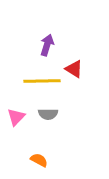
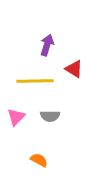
yellow line: moved 7 px left
gray semicircle: moved 2 px right, 2 px down
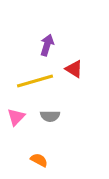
yellow line: rotated 15 degrees counterclockwise
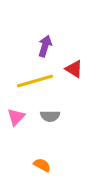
purple arrow: moved 2 px left, 1 px down
orange semicircle: moved 3 px right, 5 px down
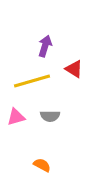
yellow line: moved 3 px left
pink triangle: rotated 30 degrees clockwise
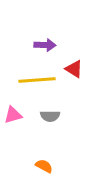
purple arrow: moved 1 px up; rotated 75 degrees clockwise
yellow line: moved 5 px right, 1 px up; rotated 12 degrees clockwise
pink triangle: moved 3 px left, 2 px up
orange semicircle: moved 2 px right, 1 px down
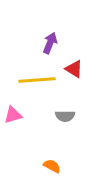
purple arrow: moved 5 px right, 2 px up; rotated 70 degrees counterclockwise
gray semicircle: moved 15 px right
orange semicircle: moved 8 px right
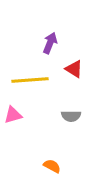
yellow line: moved 7 px left
gray semicircle: moved 6 px right
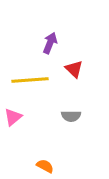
red triangle: rotated 12 degrees clockwise
pink triangle: moved 2 px down; rotated 24 degrees counterclockwise
orange semicircle: moved 7 px left
